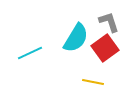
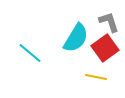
cyan line: rotated 65 degrees clockwise
yellow line: moved 3 px right, 5 px up
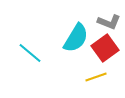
gray L-shape: rotated 130 degrees clockwise
yellow line: rotated 30 degrees counterclockwise
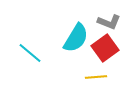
yellow line: rotated 15 degrees clockwise
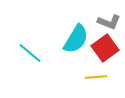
cyan semicircle: moved 1 px down
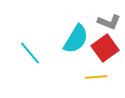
cyan line: rotated 10 degrees clockwise
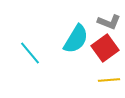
yellow line: moved 13 px right, 3 px down
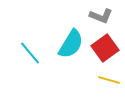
gray L-shape: moved 8 px left, 6 px up
cyan semicircle: moved 5 px left, 5 px down
yellow line: rotated 20 degrees clockwise
